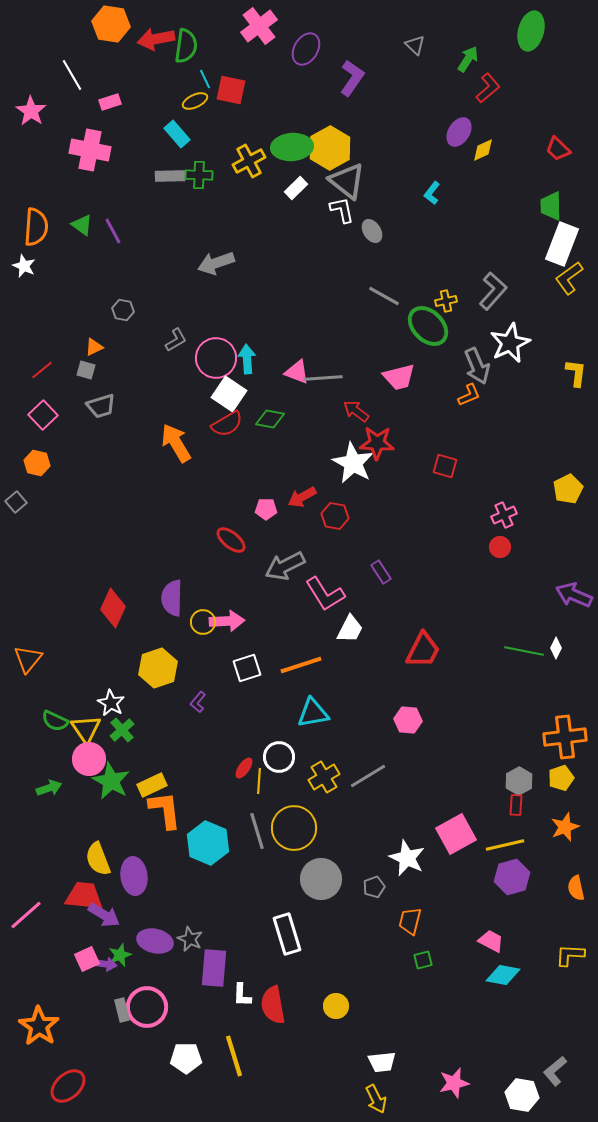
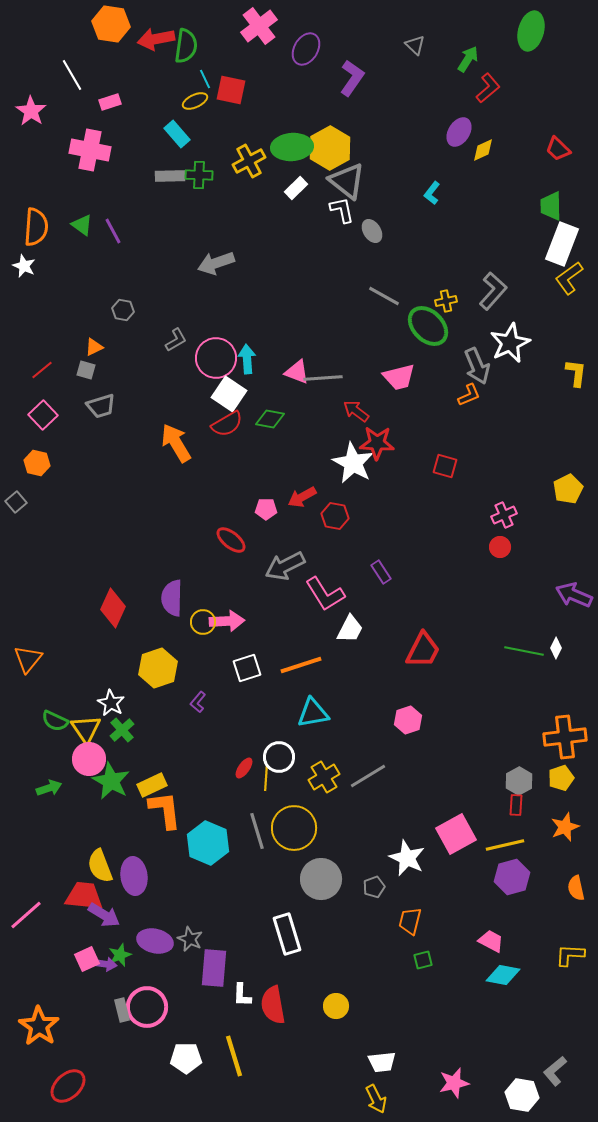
pink hexagon at (408, 720): rotated 24 degrees counterclockwise
yellow line at (259, 781): moved 7 px right, 3 px up
yellow semicircle at (98, 859): moved 2 px right, 7 px down
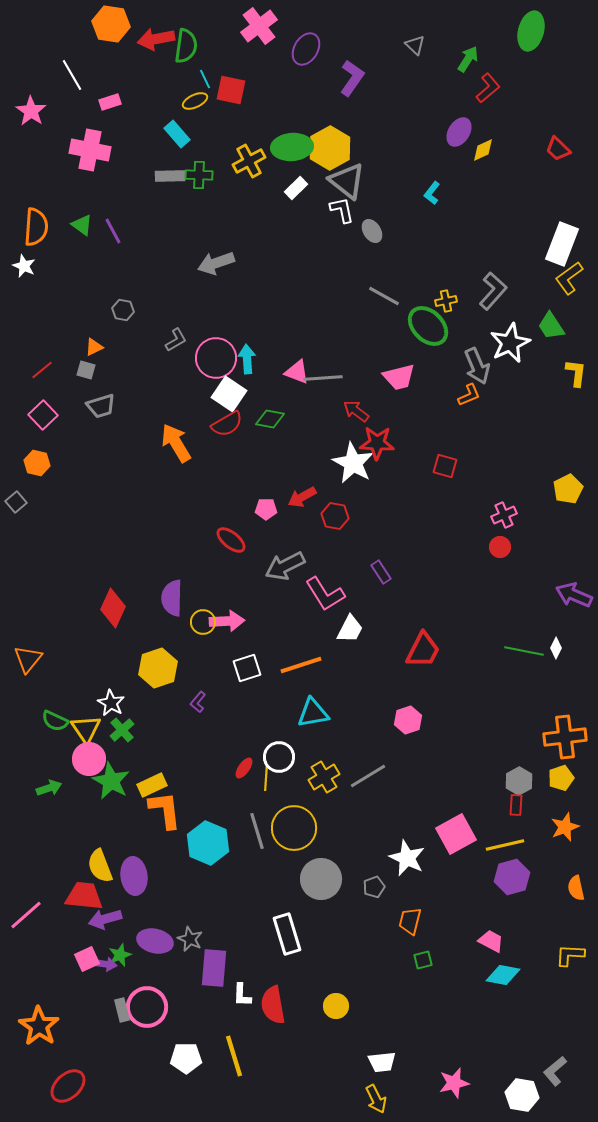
green trapezoid at (551, 206): moved 120 px down; rotated 32 degrees counterclockwise
purple arrow at (104, 915): moved 1 px right, 4 px down; rotated 132 degrees clockwise
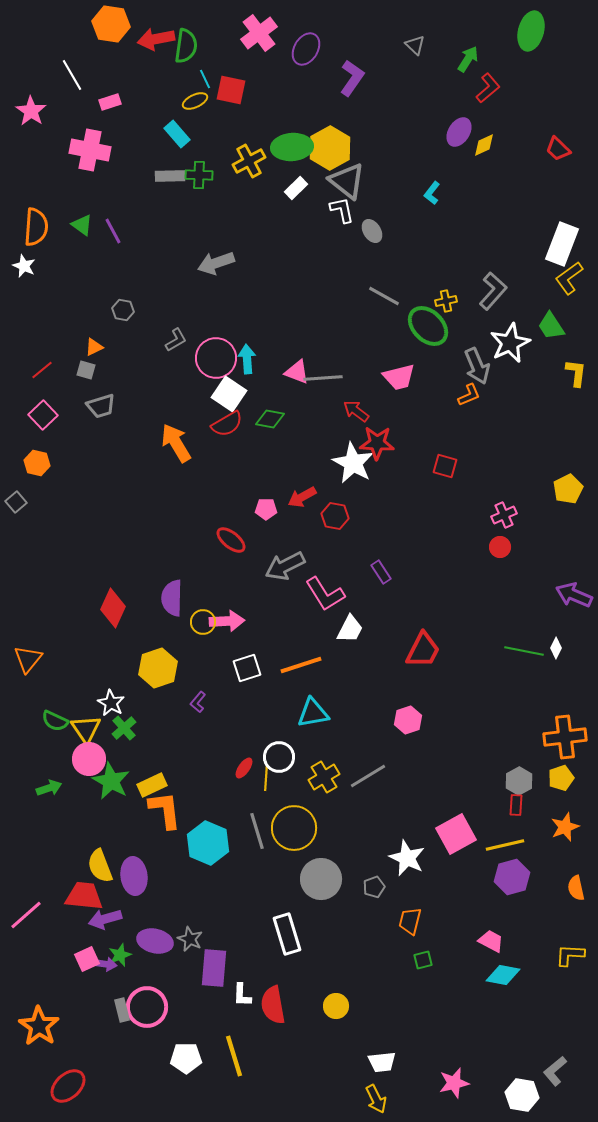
pink cross at (259, 26): moved 7 px down
yellow diamond at (483, 150): moved 1 px right, 5 px up
green cross at (122, 730): moved 2 px right, 2 px up
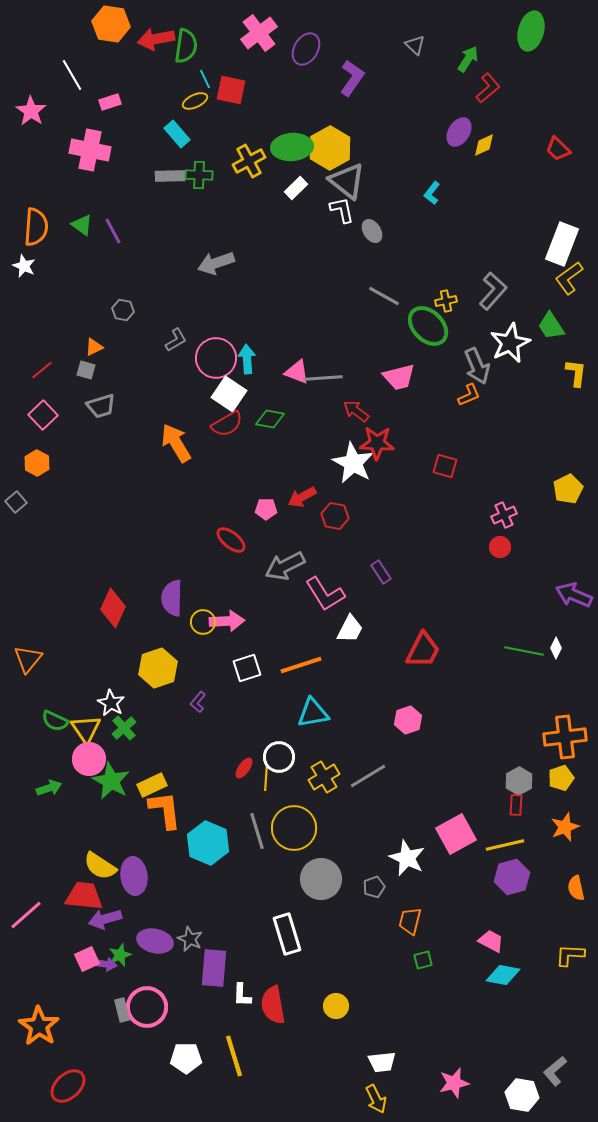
orange hexagon at (37, 463): rotated 15 degrees clockwise
yellow semicircle at (100, 866): rotated 36 degrees counterclockwise
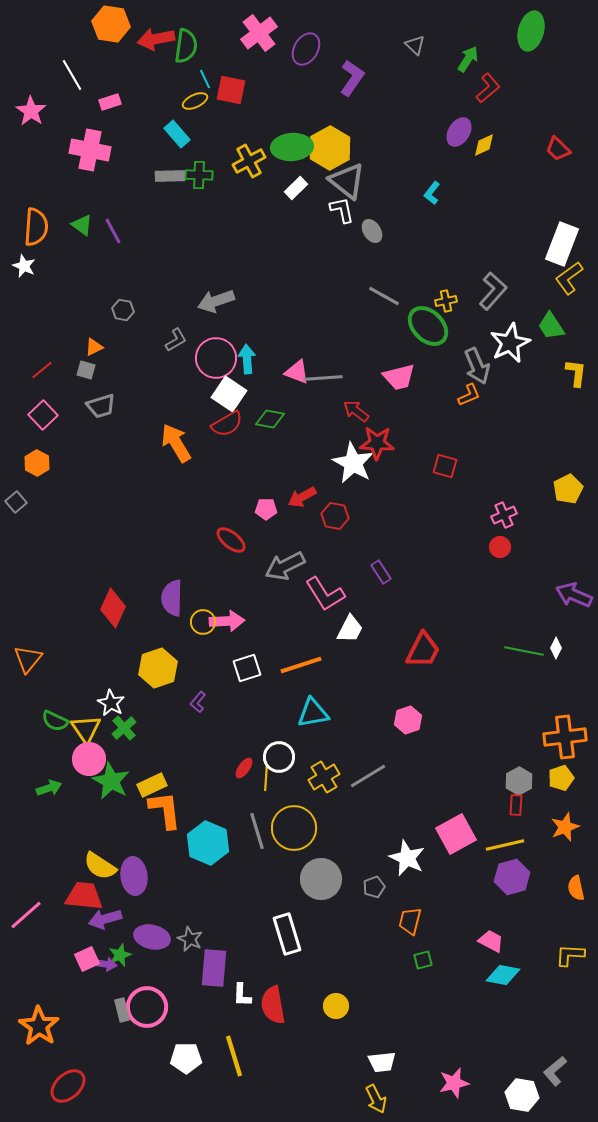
gray arrow at (216, 263): moved 38 px down
purple ellipse at (155, 941): moved 3 px left, 4 px up
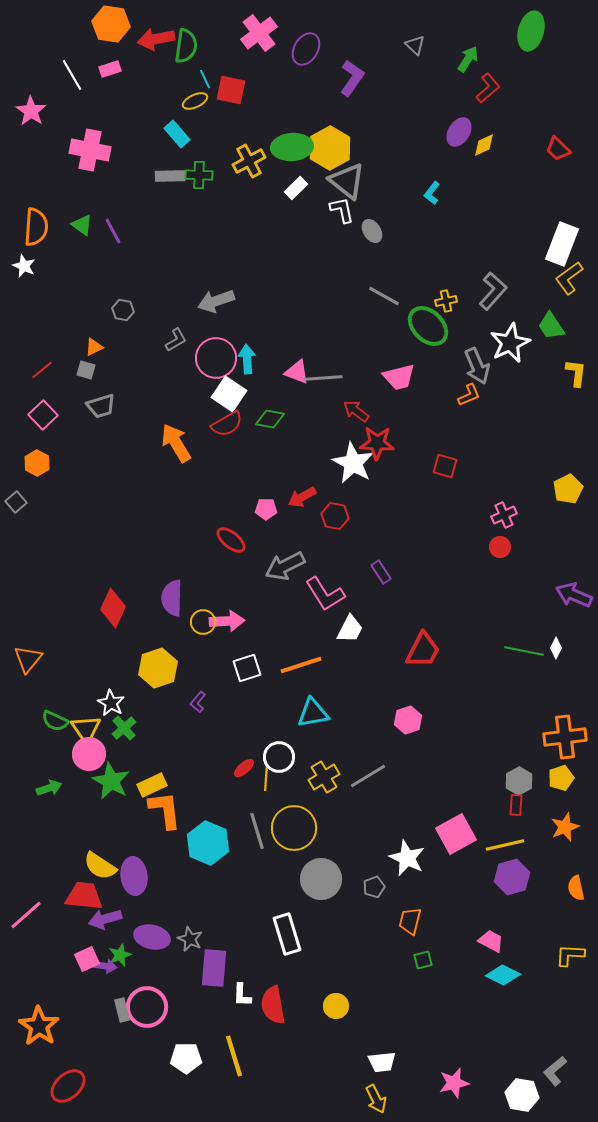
pink rectangle at (110, 102): moved 33 px up
pink circle at (89, 759): moved 5 px up
red ellipse at (244, 768): rotated 15 degrees clockwise
purple arrow at (105, 964): moved 2 px down
cyan diamond at (503, 975): rotated 16 degrees clockwise
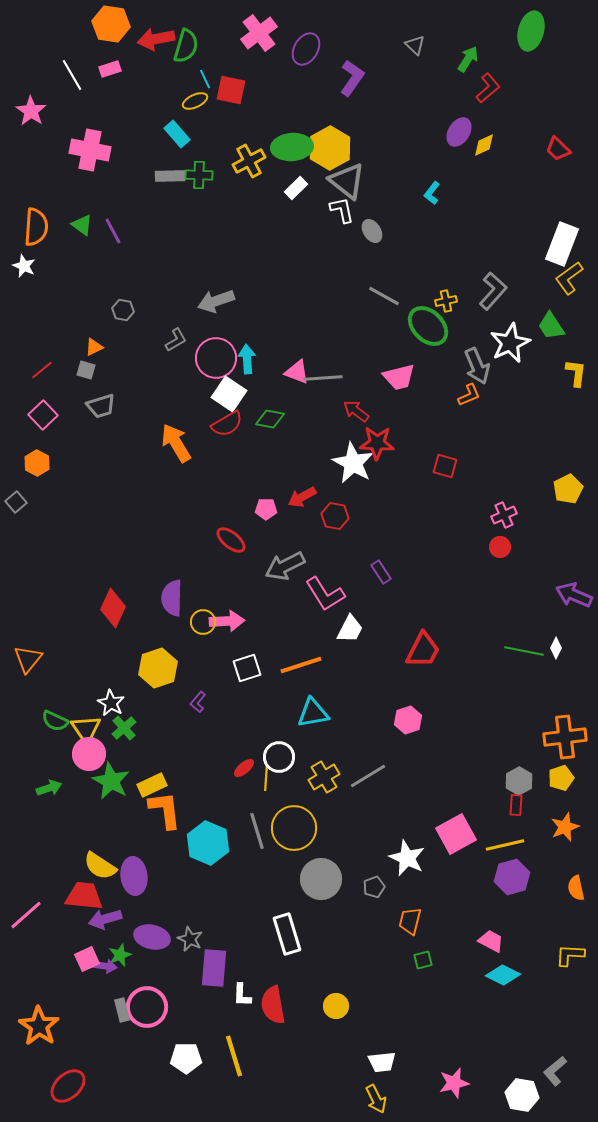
green semicircle at (186, 46): rotated 8 degrees clockwise
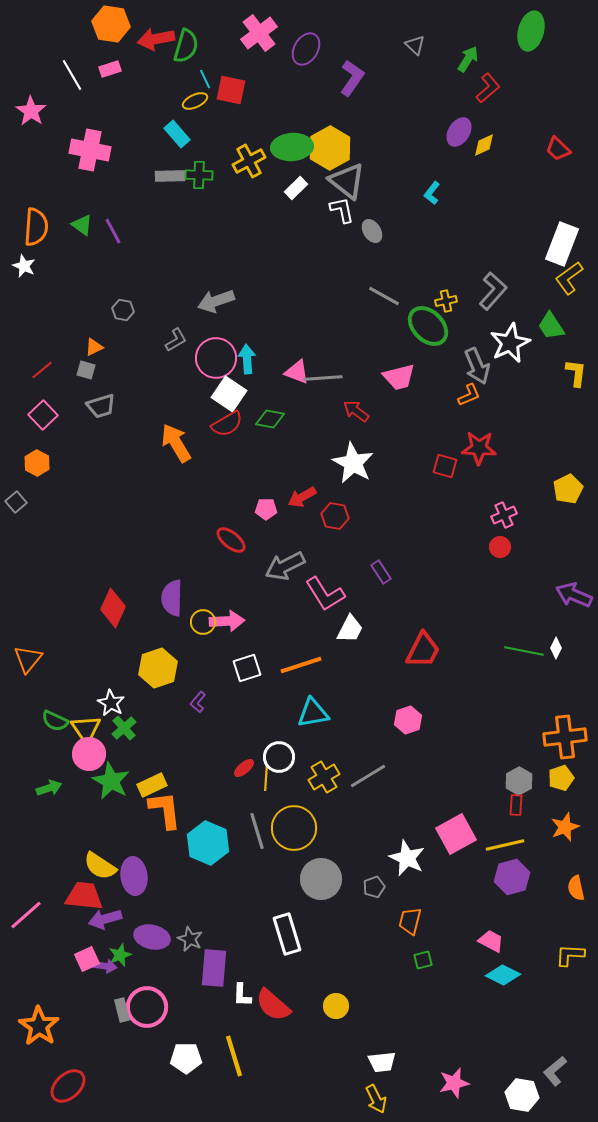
red star at (377, 443): moved 102 px right, 5 px down
red semicircle at (273, 1005): rotated 39 degrees counterclockwise
